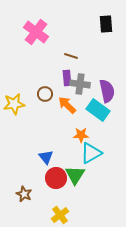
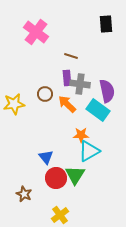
orange arrow: moved 1 px up
cyan triangle: moved 2 px left, 2 px up
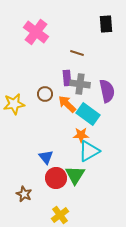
brown line: moved 6 px right, 3 px up
cyan rectangle: moved 10 px left, 4 px down
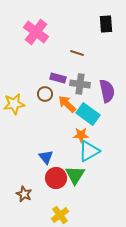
purple rectangle: moved 9 px left; rotated 70 degrees counterclockwise
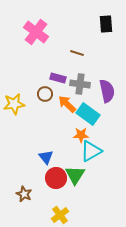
cyan triangle: moved 2 px right
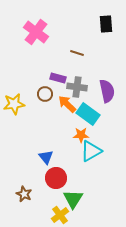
gray cross: moved 3 px left, 3 px down
green triangle: moved 2 px left, 24 px down
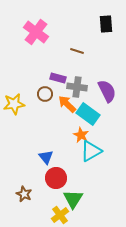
brown line: moved 2 px up
purple semicircle: rotated 15 degrees counterclockwise
orange star: rotated 28 degrees clockwise
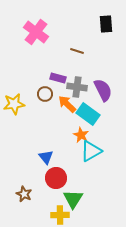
purple semicircle: moved 4 px left, 1 px up
yellow cross: rotated 36 degrees clockwise
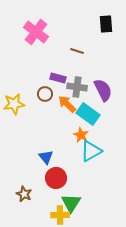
green triangle: moved 2 px left, 4 px down
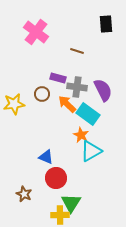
brown circle: moved 3 px left
blue triangle: rotated 28 degrees counterclockwise
